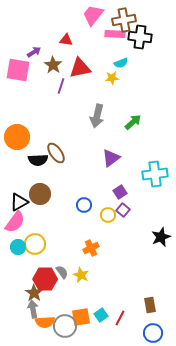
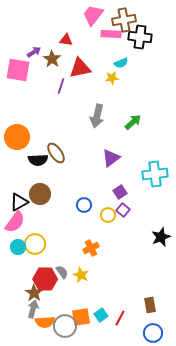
pink rectangle at (115, 34): moved 4 px left
brown star at (53, 65): moved 1 px left, 6 px up
gray arrow at (33, 309): rotated 24 degrees clockwise
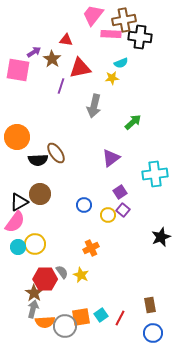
gray arrow at (97, 116): moved 3 px left, 10 px up
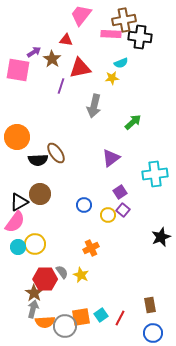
pink trapezoid at (93, 15): moved 12 px left
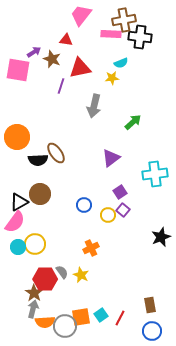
brown star at (52, 59): rotated 12 degrees counterclockwise
blue circle at (153, 333): moved 1 px left, 2 px up
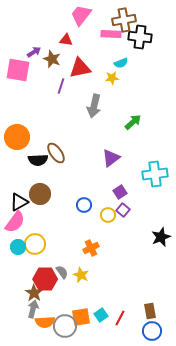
brown rectangle at (150, 305): moved 6 px down
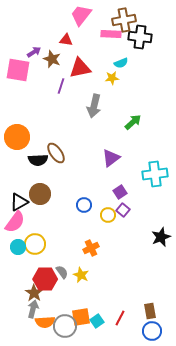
cyan square at (101, 315): moved 4 px left, 6 px down
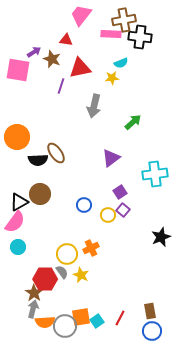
yellow circle at (35, 244): moved 32 px right, 10 px down
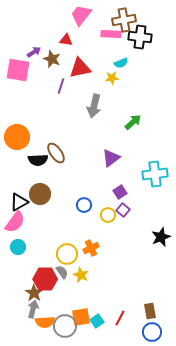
blue circle at (152, 331): moved 1 px down
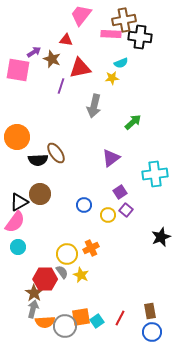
purple square at (123, 210): moved 3 px right
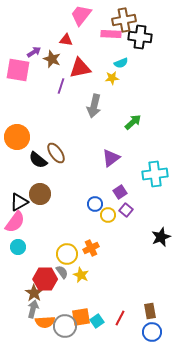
black semicircle at (38, 160): rotated 42 degrees clockwise
blue circle at (84, 205): moved 11 px right, 1 px up
